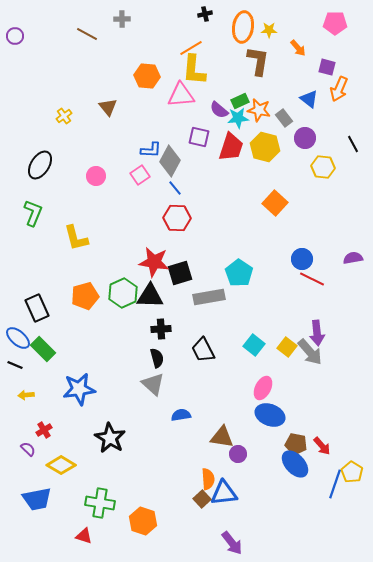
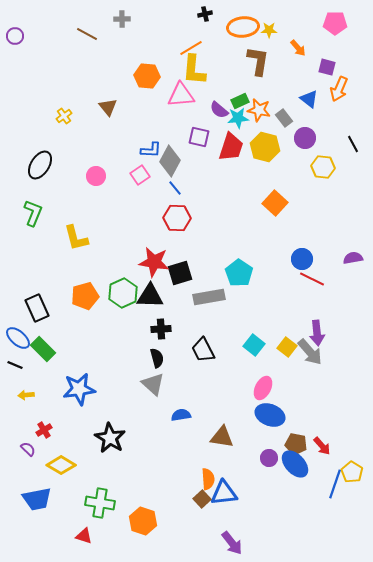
orange ellipse at (243, 27): rotated 76 degrees clockwise
purple circle at (238, 454): moved 31 px right, 4 px down
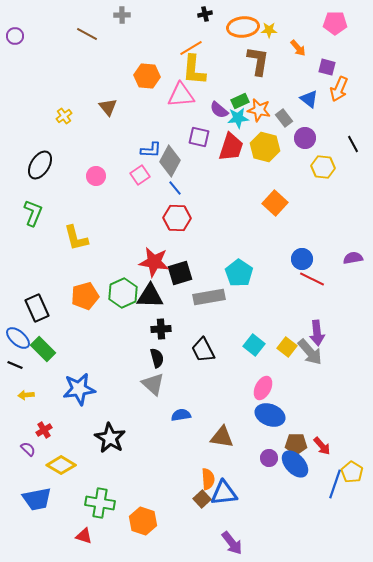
gray cross at (122, 19): moved 4 px up
brown pentagon at (296, 444): rotated 10 degrees counterclockwise
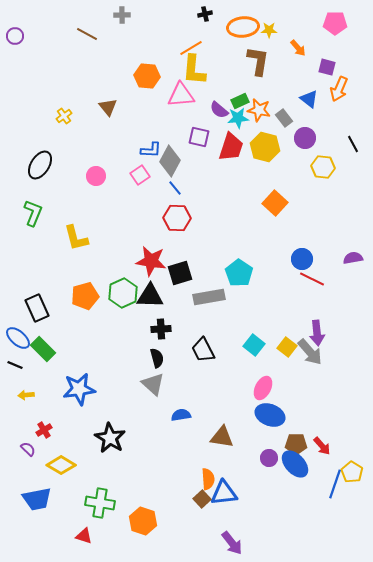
red star at (154, 262): moved 3 px left, 1 px up
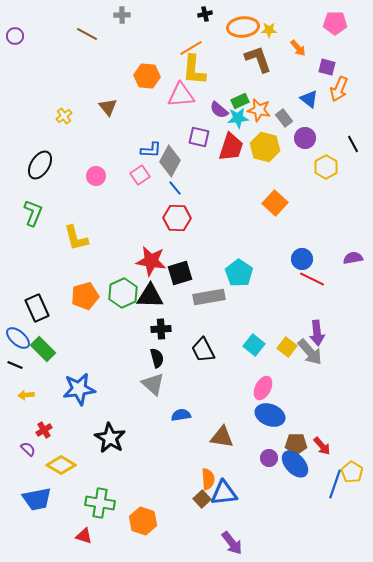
brown L-shape at (258, 61): moved 2 px up; rotated 28 degrees counterclockwise
yellow hexagon at (323, 167): moved 3 px right; rotated 25 degrees clockwise
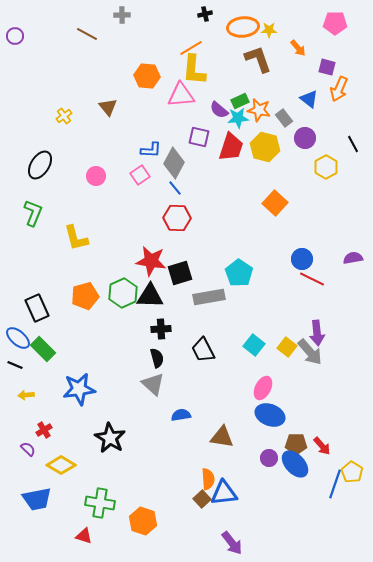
gray diamond at (170, 161): moved 4 px right, 2 px down
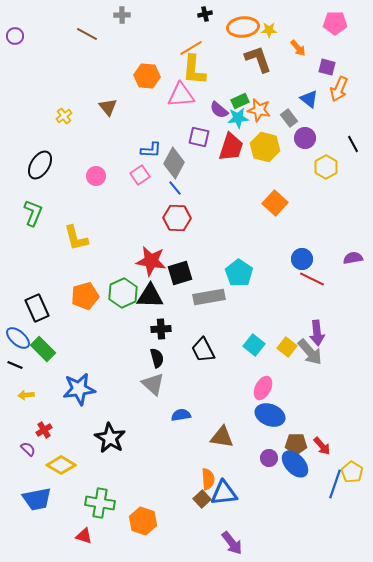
gray rectangle at (284, 118): moved 5 px right
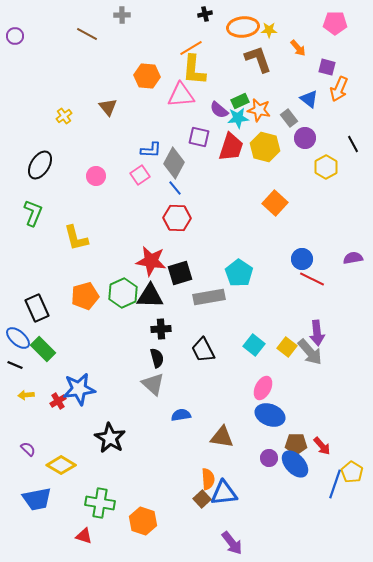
red cross at (44, 430): moved 14 px right, 29 px up
